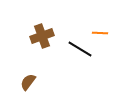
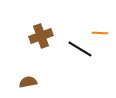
brown cross: moved 1 px left
brown semicircle: rotated 42 degrees clockwise
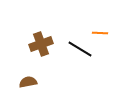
brown cross: moved 8 px down
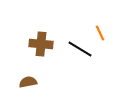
orange line: rotated 63 degrees clockwise
brown cross: rotated 25 degrees clockwise
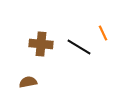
orange line: moved 3 px right
black line: moved 1 px left, 2 px up
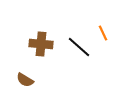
black line: rotated 10 degrees clockwise
brown semicircle: moved 3 px left, 2 px up; rotated 138 degrees counterclockwise
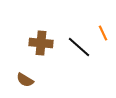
brown cross: moved 1 px up
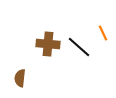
brown cross: moved 7 px right, 1 px down
brown semicircle: moved 5 px left, 2 px up; rotated 66 degrees clockwise
